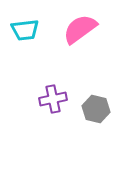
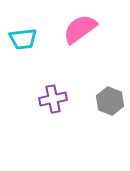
cyan trapezoid: moved 2 px left, 9 px down
gray hexagon: moved 14 px right, 8 px up; rotated 8 degrees clockwise
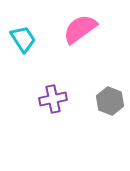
cyan trapezoid: rotated 116 degrees counterclockwise
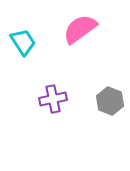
cyan trapezoid: moved 3 px down
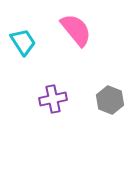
pink semicircle: moved 4 px left, 1 px down; rotated 87 degrees clockwise
gray hexagon: moved 1 px up
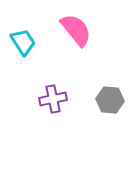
gray hexagon: rotated 16 degrees counterclockwise
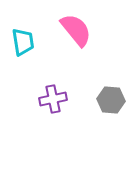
cyan trapezoid: rotated 24 degrees clockwise
gray hexagon: moved 1 px right
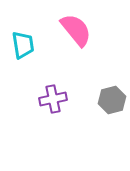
cyan trapezoid: moved 3 px down
gray hexagon: moved 1 px right; rotated 20 degrees counterclockwise
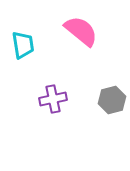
pink semicircle: moved 5 px right, 1 px down; rotated 12 degrees counterclockwise
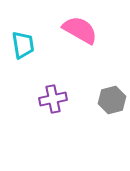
pink semicircle: moved 1 px left, 1 px up; rotated 9 degrees counterclockwise
